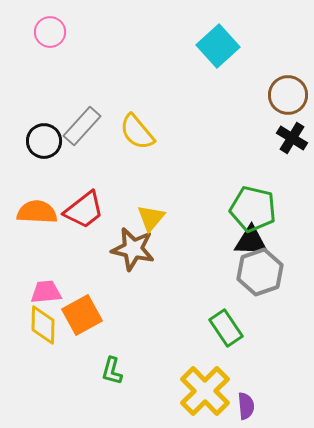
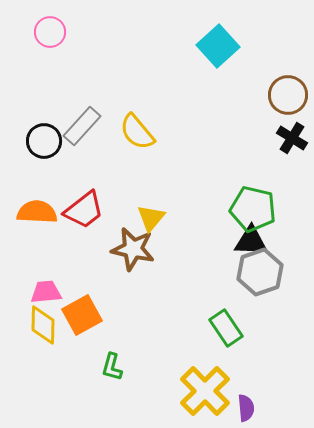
green L-shape: moved 4 px up
purple semicircle: moved 2 px down
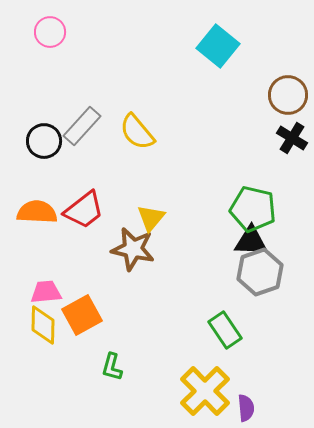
cyan square: rotated 9 degrees counterclockwise
green rectangle: moved 1 px left, 2 px down
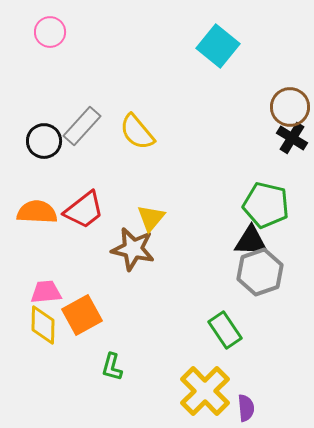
brown circle: moved 2 px right, 12 px down
green pentagon: moved 13 px right, 4 px up
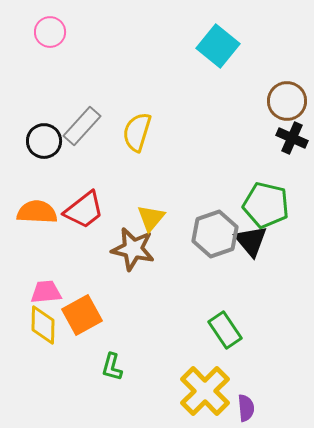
brown circle: moved 3 px left, 6 px up
yellow semicircle: rotated 57 degrees clockwise
black cross: rotated 8 degrees counterclockwise
black triangle: rotated 48 degrees clockwise
gray hexagon: moved 45 px left, 38 px up
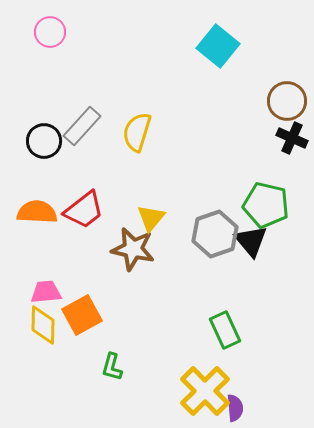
green rectangle: rotated 9 degrees clockwise
purple semicircle: moved 11 px left
